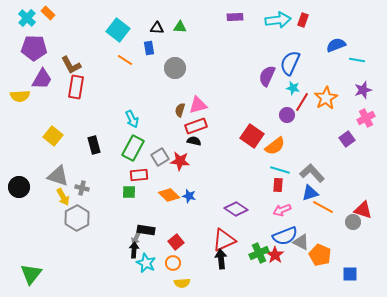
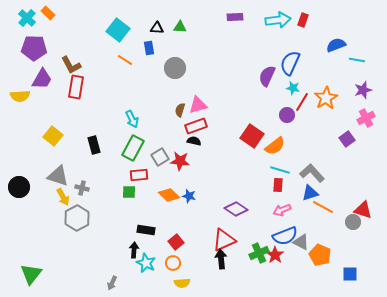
gray arrow at (136, 238): moved 24 px left, 45 px down
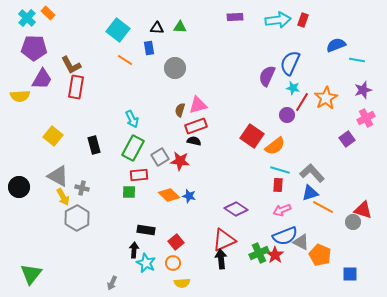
gray triangle at (58, 176): rotated 10 degrees clockwise
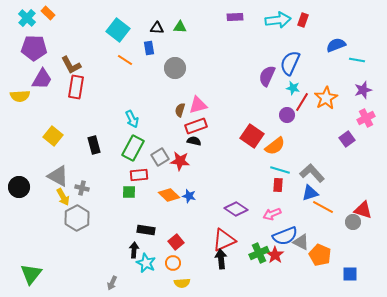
pink arrow at (282, 210): moved 10 px left, 4 px down
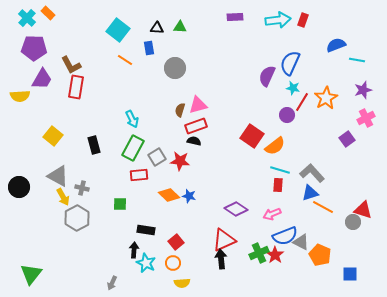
gray square at (160, 157): moved 3 px left
green square at (129, 192): moved 9 px left, 12 px down
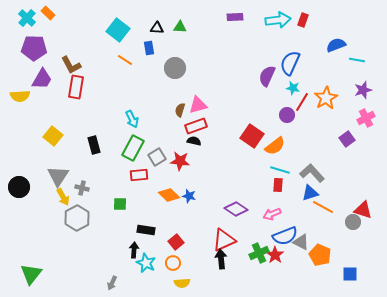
gray triangle at (58, 176): rotated 35 degrees clockwise
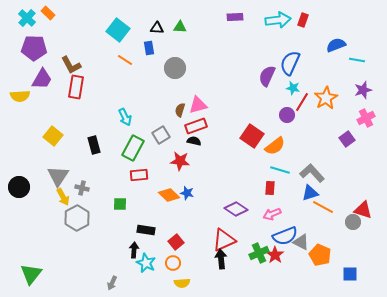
cyan arrow at (132, 119): moved 7 px left, 2 px up
gray square at (157, 157): moved 4 px right, 22 px up
red rectangle at (278, 185): moved 8 px left, 3 px down
blue star at (189, 196): moved 2 px left, 3 px up
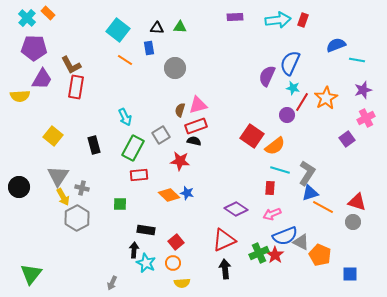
gray L-shape at (312, 173): moved 5 px left; rotated 75 degrees clockwise
red triangle at (363, 210): moved 6 px left, 8 px up
black arrow at (221, 259): moved 4 px right, 10 px down
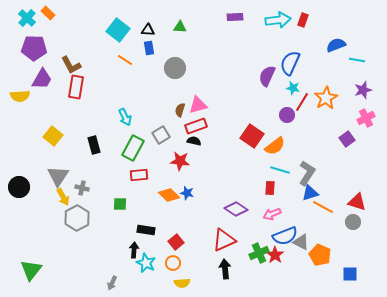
black triangle at (157, 28): moved 9 px left, 2 px down
green triangle at (31, 274): moved 4 px up
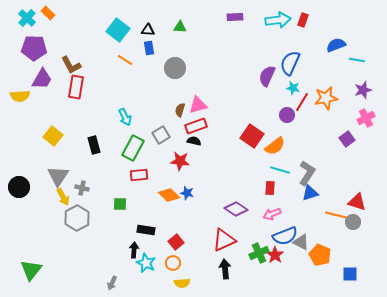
orange star at (326, 98): rotated 20 degrees clockwise
orange line at (323, 207): moved 13 px right, 8 px down; rotated 15 degrees counterclockwise
